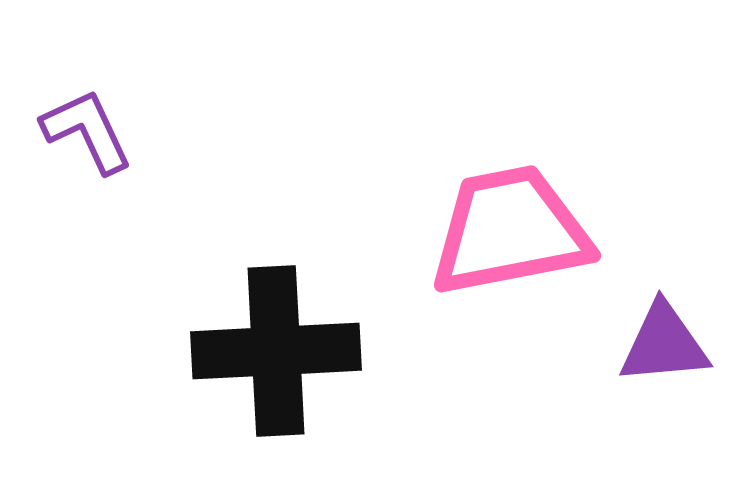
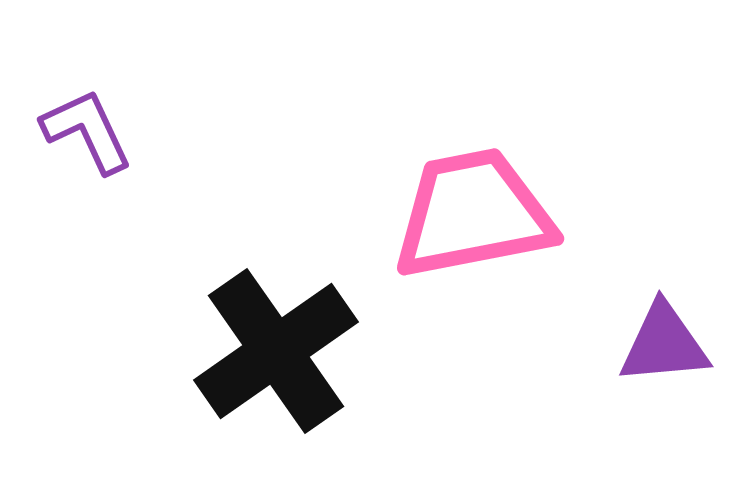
pink trapezoid: moved 37 px left, 17 px up
black cross: rotated 32 degrees counterclockwise
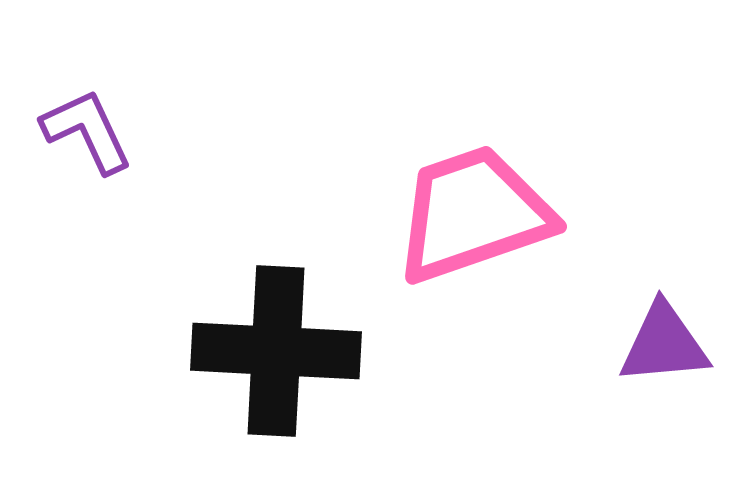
pink trapezoid: rotated 8 degrees counterclockwise
black cross: rotated 38 degrees clockwise
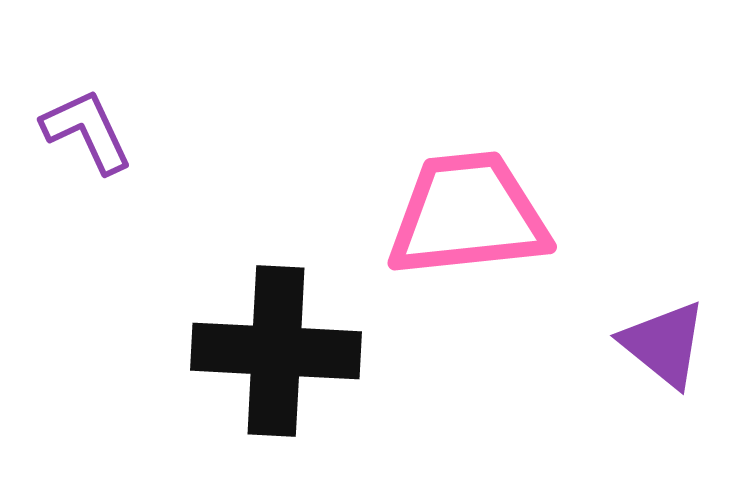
pink trapezoid: moved 5 px left, 1 px down; rotated 13 degrees clockwise
purple triangle: rotated 44 degrees clockwise
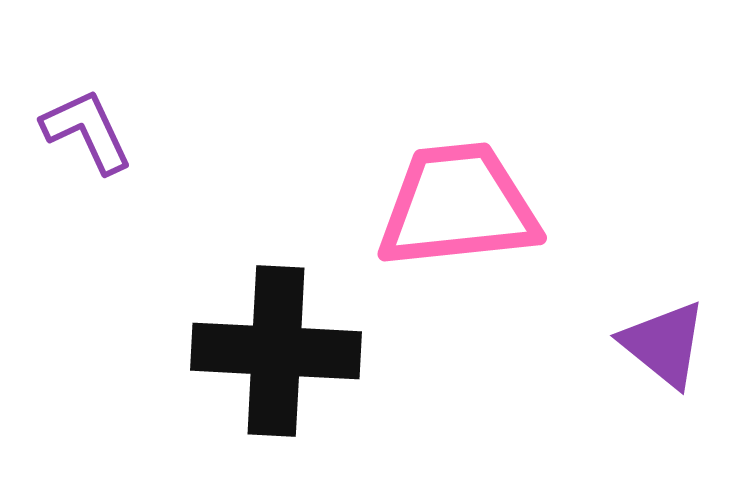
pink trapezoid: moved 10 px left, 9 px up
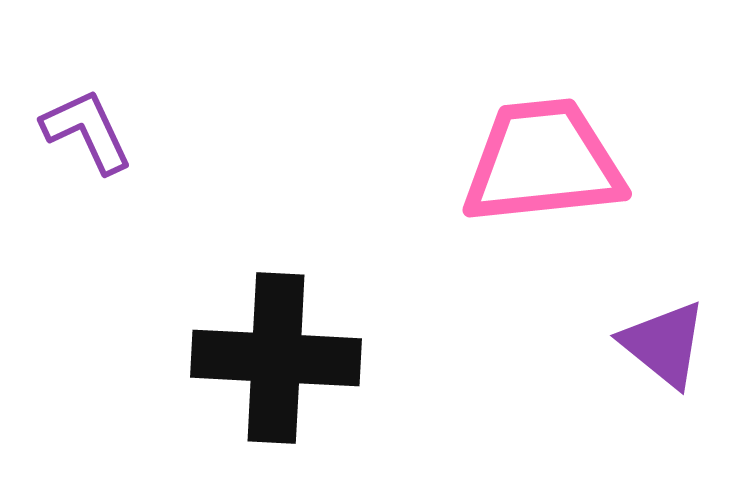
pink trapezoid: moved 85 px right, 44 px up
black cross: moved 7 px down
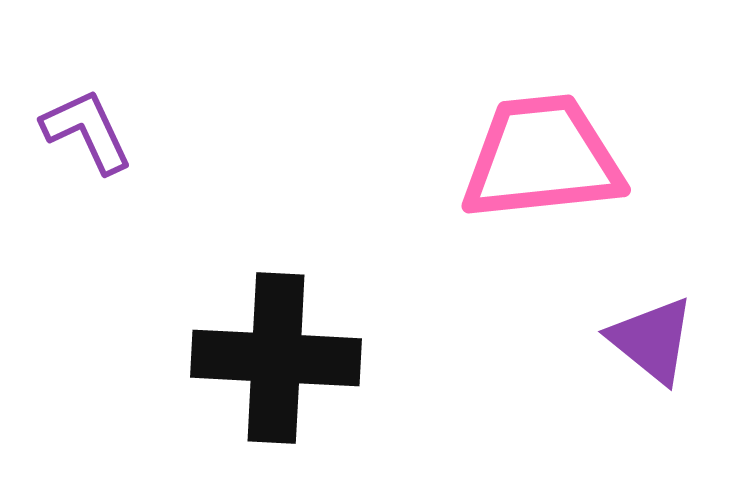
pink trapezoid: moved 1 px left, 4 px up
purple triangle: moved 12 px left, 4 px up
